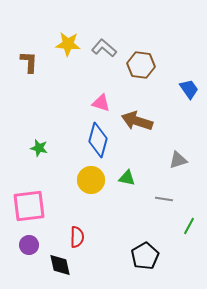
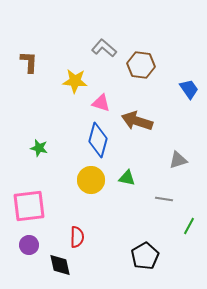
yellow star: moved 7 px right, 37 px down
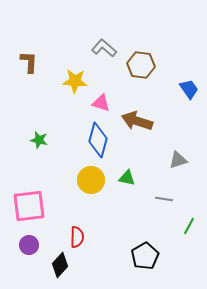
green star: moved 8 px up
black diamond: rotated 55 degrees clockwise
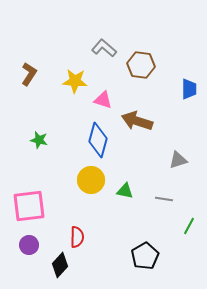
brown L-shape: moved 12 px down; rotated 30 degrees clockwise
blue trapezoid: rotated 35 degrees clockwise
pink triangle: moved 2 px right, 3 px up
green triangle: moved 2 px left, 13 px down
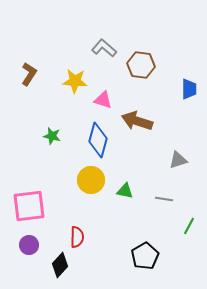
green star: moved 13 px right, 4 px up
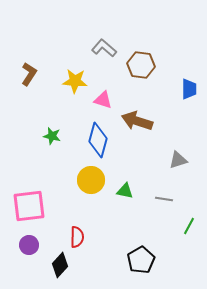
black pentagon: moved 4 px left, 4 px down
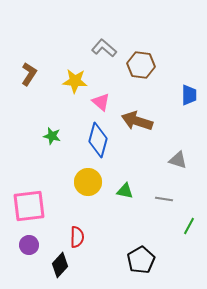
blue trapezoid: moved 6 px down
pink triangle: moved 2 px left, 2 px down; rotated 24 degrees clockwise
gray triangle: rotated 36 degrees clockwise
yellow circle: moved 3 px left, 2 px down
